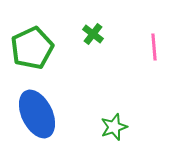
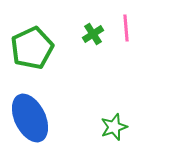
green cross: rotated 20 degrees clockwise
pink line: moved 28 px left, 19 px up
blue ellipse: moved 7 px left, 4 px down
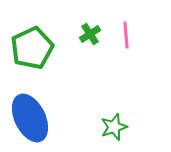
pink line: moved 7 px down
green cross: moved 3 px left
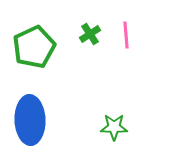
green pentagon: moved 2 px right, 1 px up
blue ellipse: moved 2 px down; rotated 24 degrees clockwise
green star: rotated 20 degrees clockwise
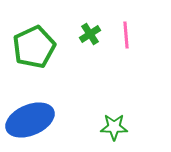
blue ellipse: rotated 69 degrees clockwise
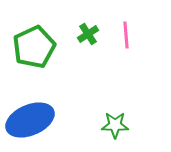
green cross: moved 2 px left
green star: moved 1 px right, 2 px up
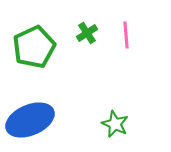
green cross: moved 1 px left, 1 px up
green star: moved 1 px up; rotated 24 degrees clockwise
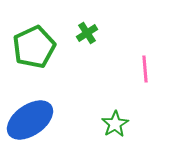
pink line: moved 19 px right, 34 px down
blue ellipse: rotated 12 degrees counterclockwise
green star: rotated 16 degrees clockwise
